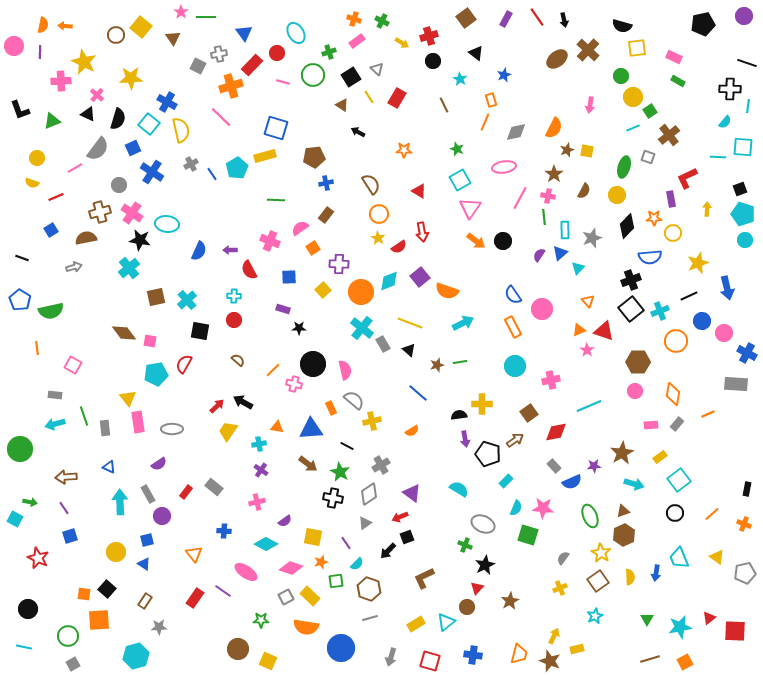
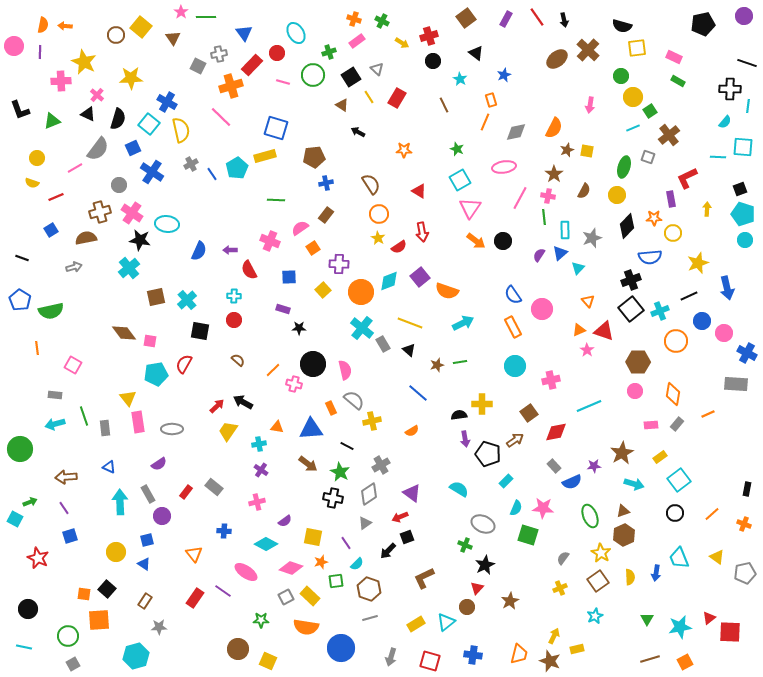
green arrow at (30, 502): rotated 32 degrees counterclockwise
red square at (735, 631): moved 5 px left, 1 px down
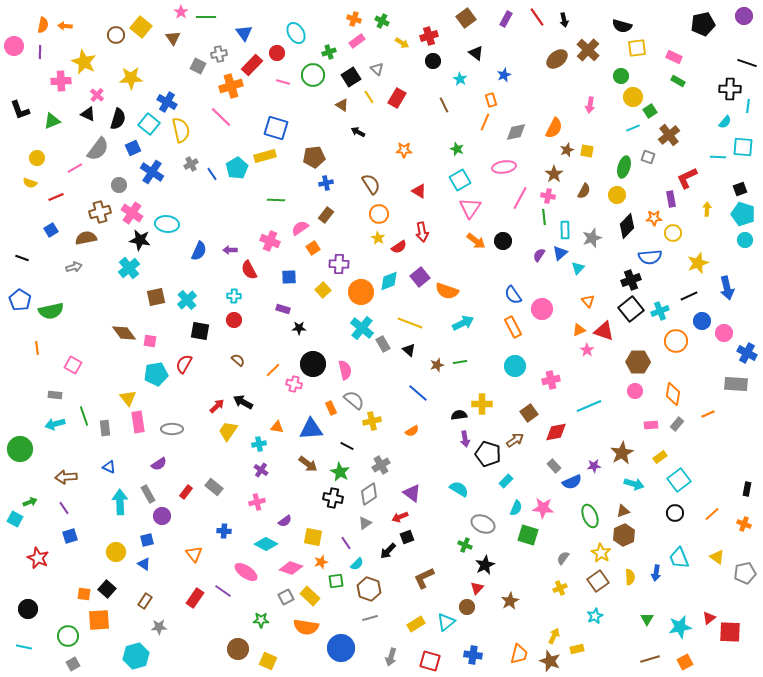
yellow semicircle at (32, 183): moved 2 px left
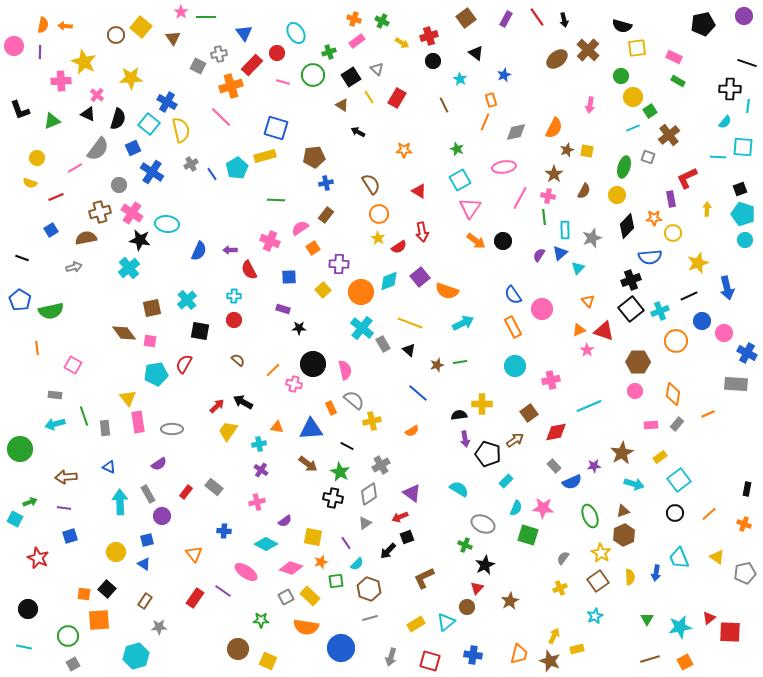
brown square at (156, 297): moved 4 px left, 11 px down
purple line at (64, 508): rotated 48 degrees counterclockwise
orange line at (712, 514): moved 3 px left
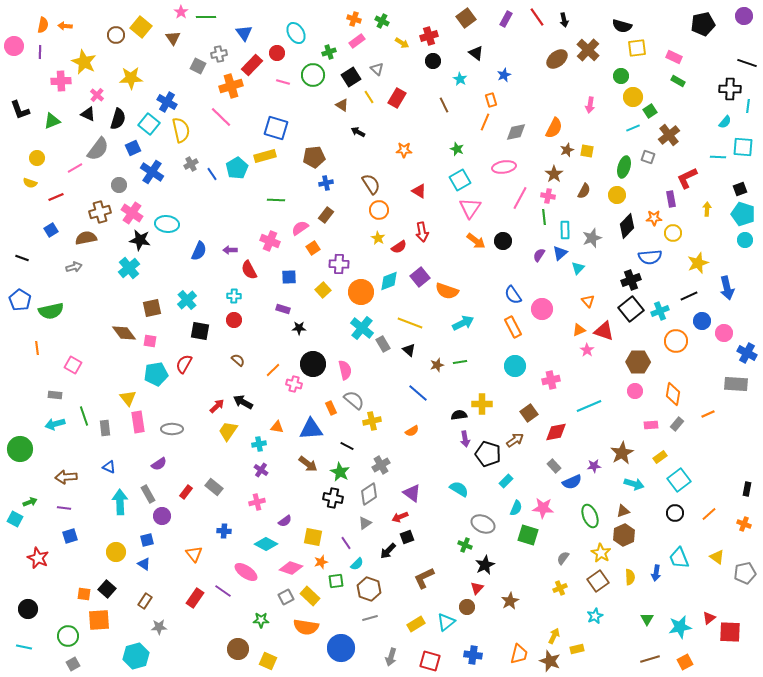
orange circle at (379, 214): moved 4 px up
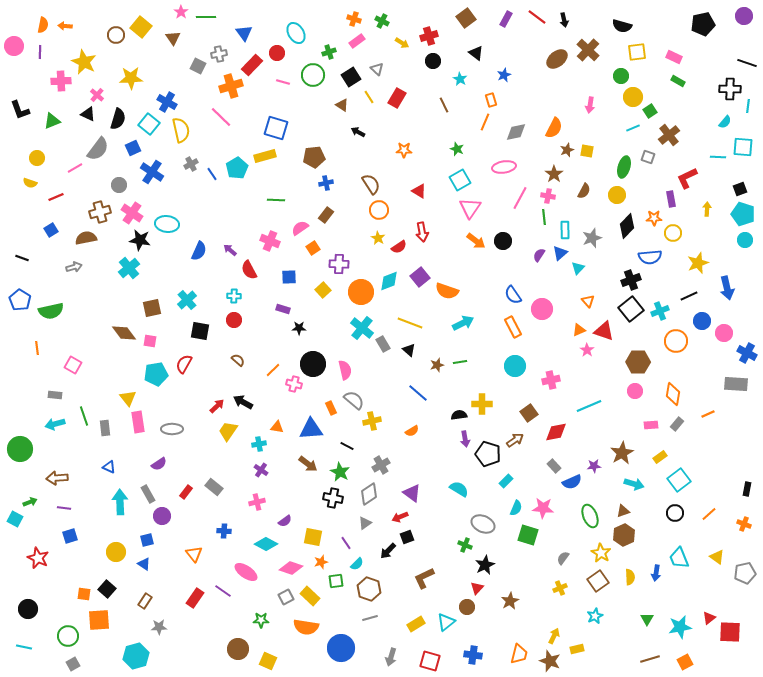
red line at (537, 17): rotated 18 degrees counterclockwise
yellow square at (637, 48): moved 4 px down
purple arrow at (230, 250): rotated 40 degrees clockwise
brown arrow at (66, 477): moved 9 px left, 1 px down
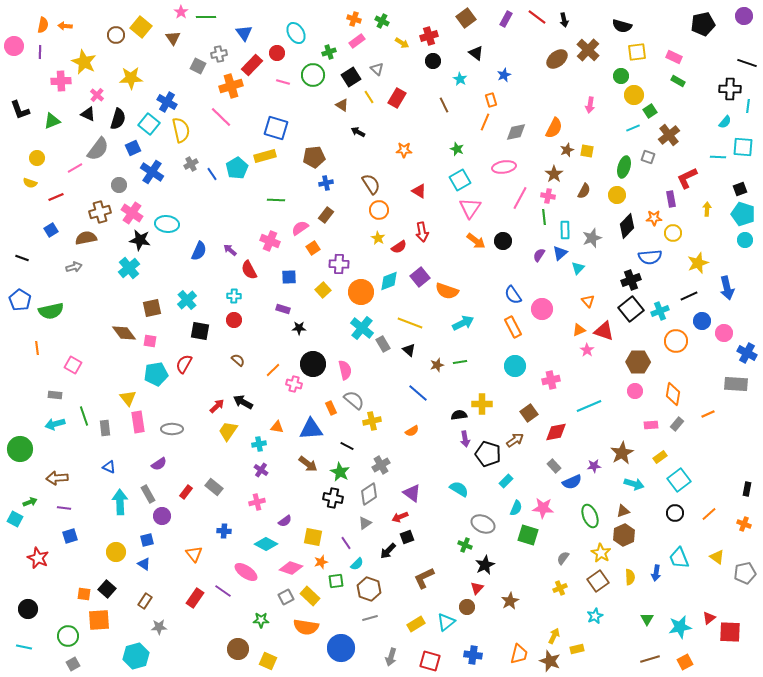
yellow circle at (633, 97): moved 1 px right, 2 px up
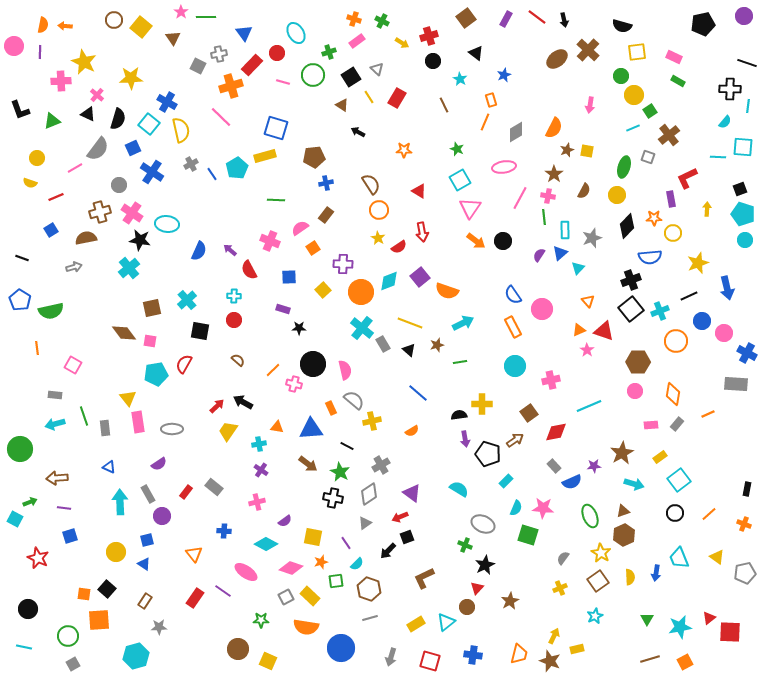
brown circle at (116, 35): moved 2 px left, 15 px up
gray diamond at (516, 132): rotated 20 degrees counterclockwise
purple cross at (339, 264): moved 4 px right
brown star at (437, 365): moved 20 px up
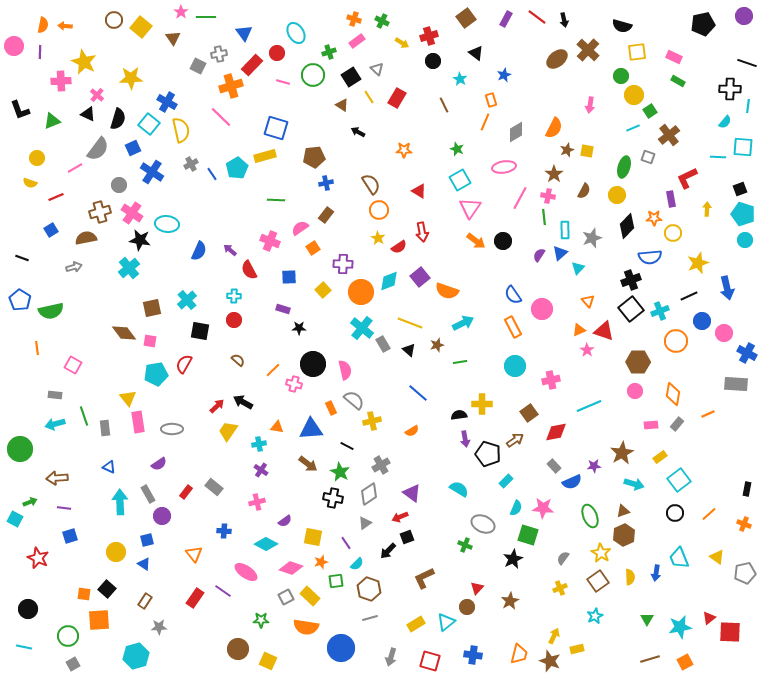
black star at (485, 565): moved 28 px right, 6 px up
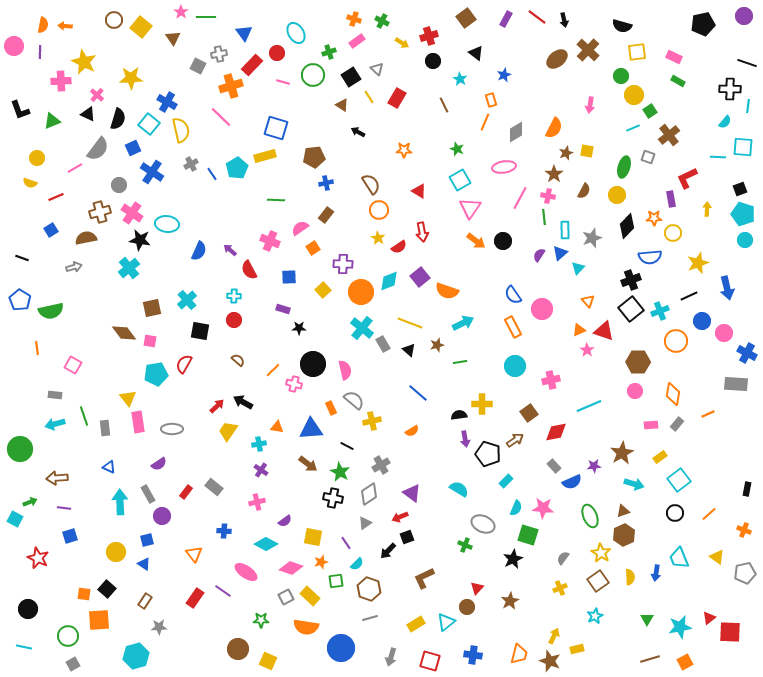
brown star at (567, 150): moved 1 px left, 3 px down
orange cross at (744, 524): moved 6 px down
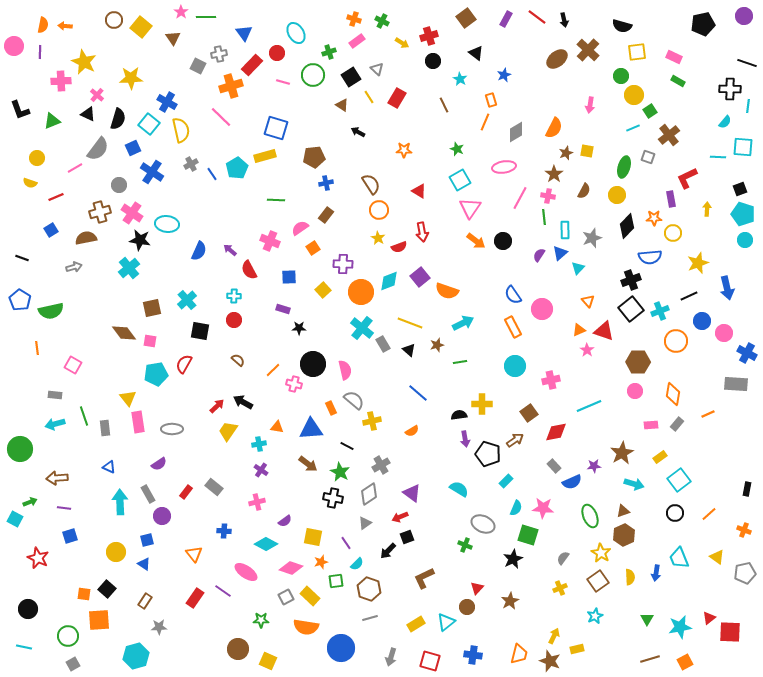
red semicircle at (399, 247): rotated 14 degrees clockwise
